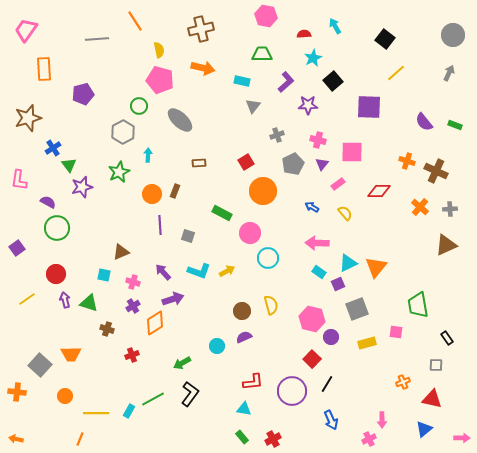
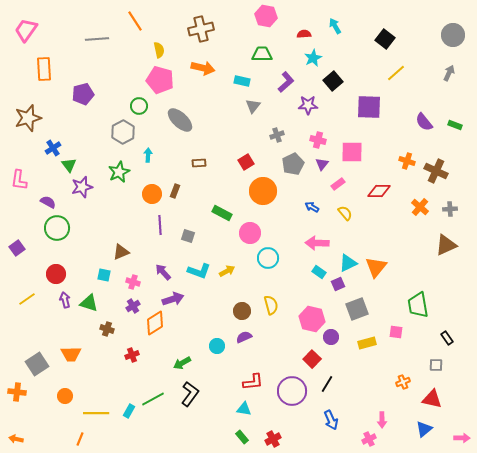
gray square at (40, 365): moved 3 px left, 1 px up; rotated 15 degrees clockwise
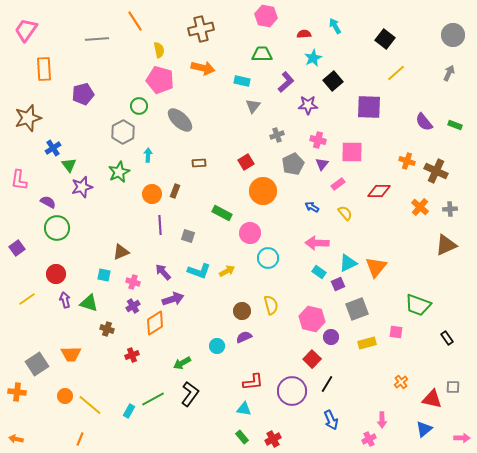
green trapezoid at (418, 305): rotated 60 degrees counterclockwise
gray square at (436, 365): moved 17 px right, 22 px down
orange cross at (403, 382): moved 2 px left; rotated 16 degrees counterclockwise
yellow line at (96, 413): moved 6 px left, 8 px up; rotated 40 degrees clockwise
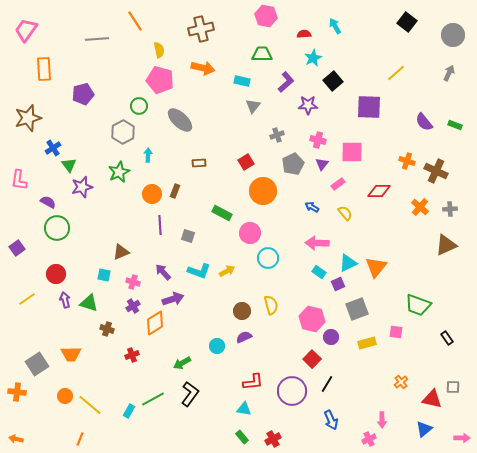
black square at (385, 39): moved 22 px right, 17 px up
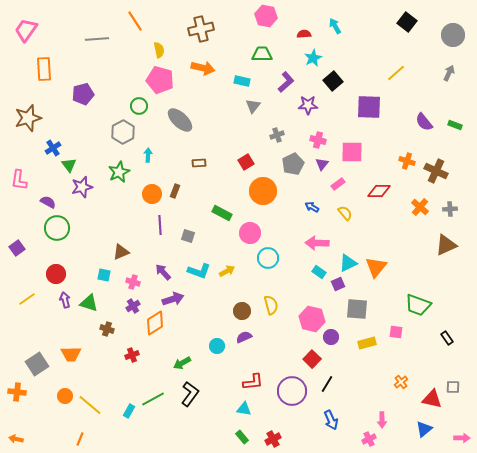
gray square at (357, 309): rotated 25 degrees clockwise
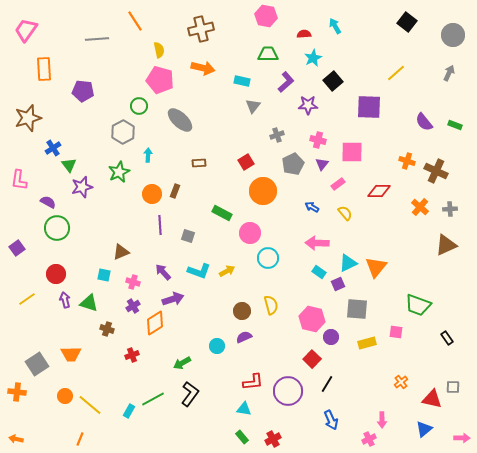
green trapezoid at (262, 54): moved 6 px right
purple pentagon at (83, 94): moved 3 px up; rotated 20 degrees clockwise
purple circle at (292, 391): moved 4 px left
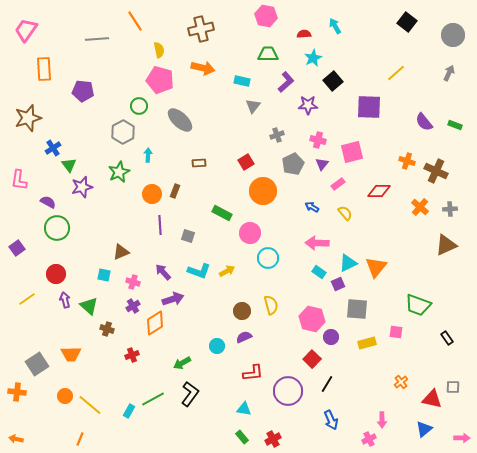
pink square at (352, 152): rotated 15 degrees counterclockwise
green triangle at (89, 303): moved 3 px down; rotated 24 degrees clockwise
red L-shape at (253, 382): moved 9 px up
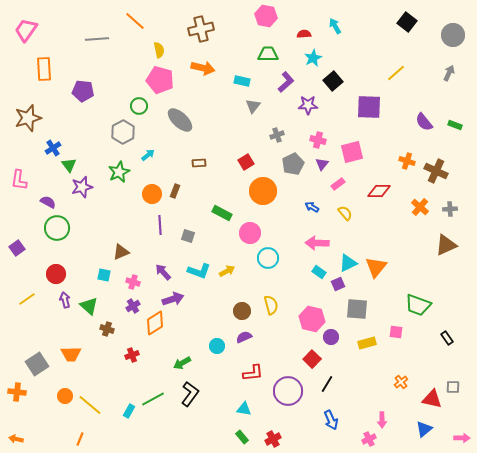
orange line at (135, 21): rotated 15 degrees counterclockwise
cyan arrow at (148, 155): rotated 48 degrees clockwise
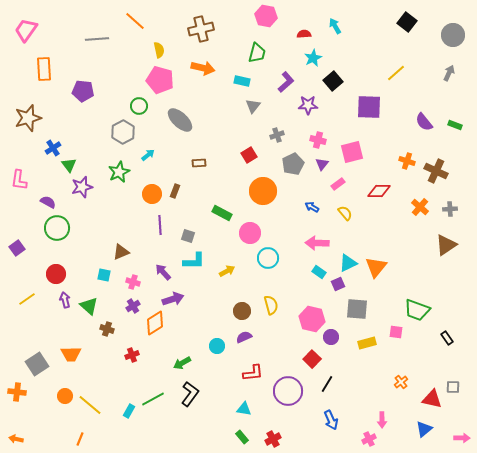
green trapezoid at (268, 54): moved 11 px left, 1 px up; rotated 105 degrees clockwise
red square at (246, 162): moved 3 px right, 7 px up
brown triangle at (446, 245): rotated 10 degrees counterclockwise
cyan L-shape at (199, 271): moved 5 px left, 10 px up; rotated 20 degrees counterclockwise
green trapezoid at (418, 305): moved 1 px left, 5 px down
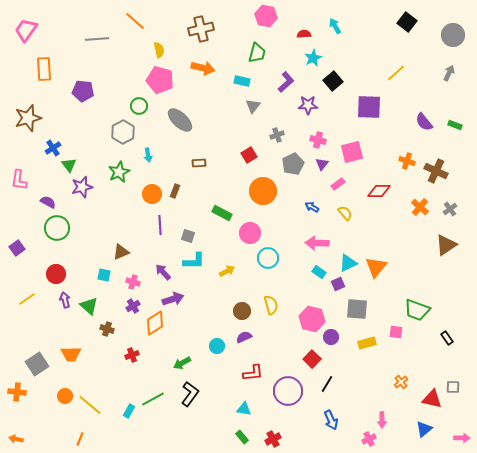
cyan arrow at (148, 155): rotated 120 degrees clockwise
gray cross at (450, 209): rotated 32 degrees counterclockwise
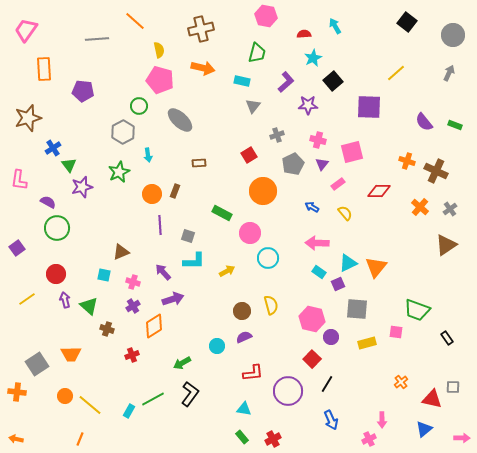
orange diamond at (155, 323): moved 1 px left, 3 px down
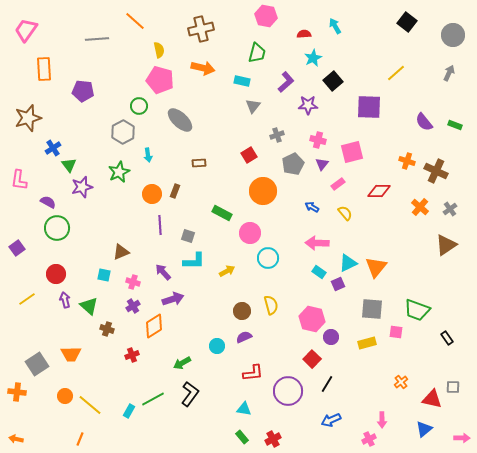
gray square at (357, 309): moved 15 px right
blue arrow at (331, 420): rotated 90 degrees clockwise
